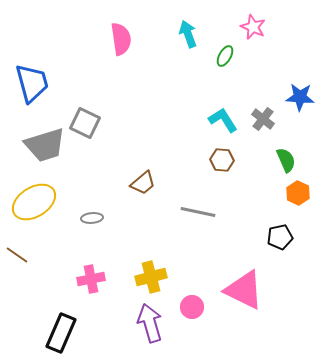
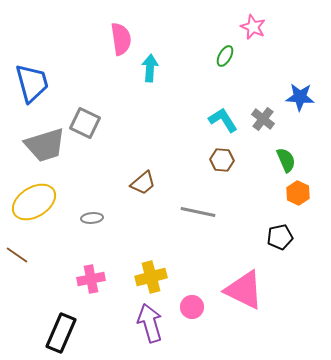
cyan arrow: moved 38 px left, 34 px down; rotated 24 degrees clockwise
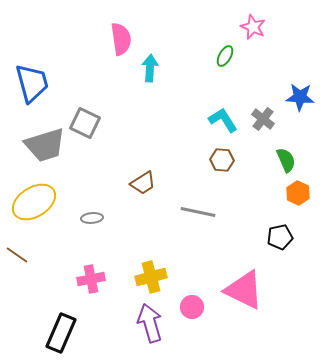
brown trapezoid: rotated 8 degrees clockwise
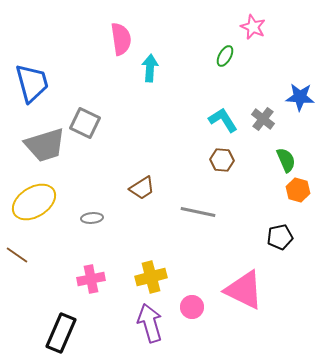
brown trapezoid: moved 1 px left, 5 px down
orange hexagon: moved 3 px up; rotated 10 degrees counterclockwise
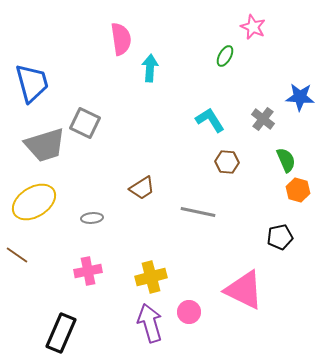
cyan L-shape: moved 13 px left
brown hexagon: moved 5 px right, 2 px down
pink cross: moved 3 px left, 8 px up
pink circle: moved 3 px left, 5 px down
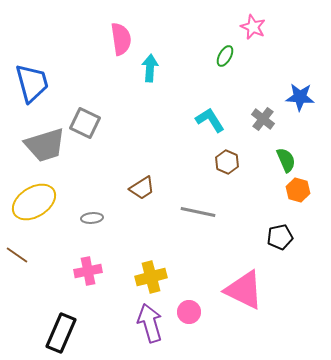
brown hexagon: rotated 20 degrees clockwise
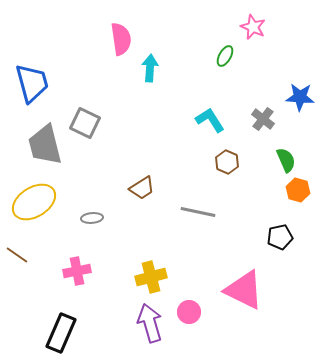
gray trapezoid: rotated 93 degrees clockwise
pink cross: moved 11 px left
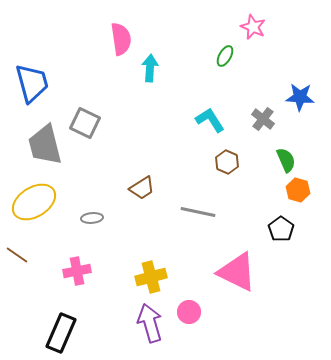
black pentagon: moved 1 px right, 8 px up; rotated 25 degrees counterclockwise
pink triangle: moved 7 px left, 18 px up
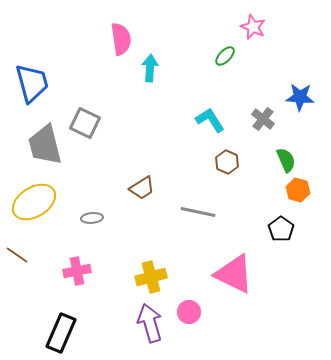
green ellipse: rotated 15 degrees clockwise
pink triangle: moved 3 px left, 2 px down
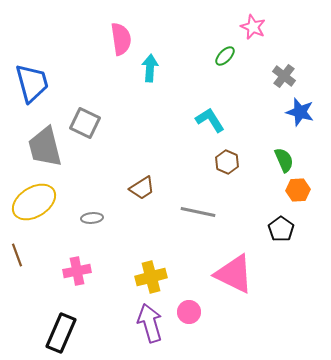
blue star: moved 15 px down; rotated 12 degrees clockwise
gray cross: moved 21 px right, 43 px up
gray trapezoid: moved 2 px down
green semicircle: moved 2 px left
orange hexagon: rotated 20 degrees counterclockwise
brown line: rotated 35 degrees clockwise
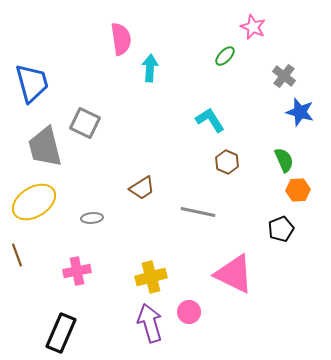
black pentagon: rotated 15 degrees clockwise
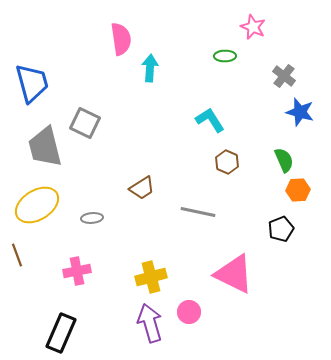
green ellipse: rotated 45 degrees clockwise
yellow ellipse: moved 3 px right, 3 px down
